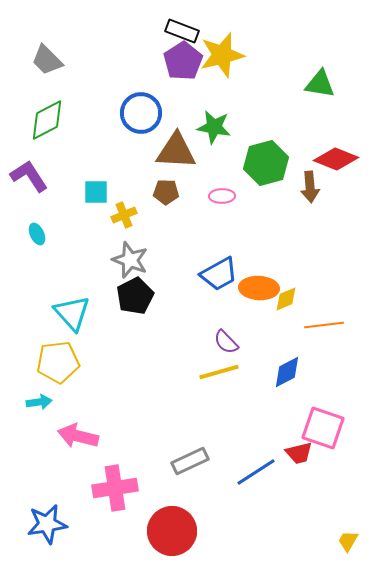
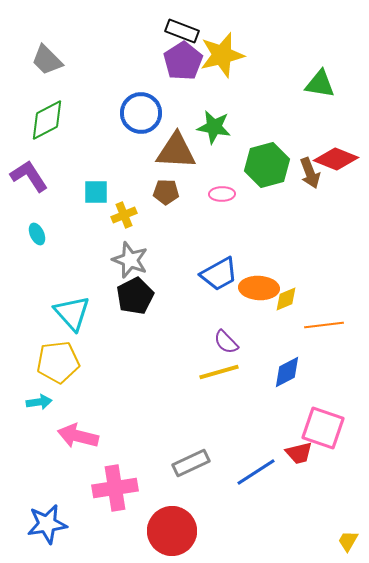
green hexagon: moved 1 px right, 2 px down
brown arrow: moved 14 px up; rotated 16 degrees counterclockwise
pink ellipse: moved 2 px up
gray rectangle: moved 1 px right, 2 px down
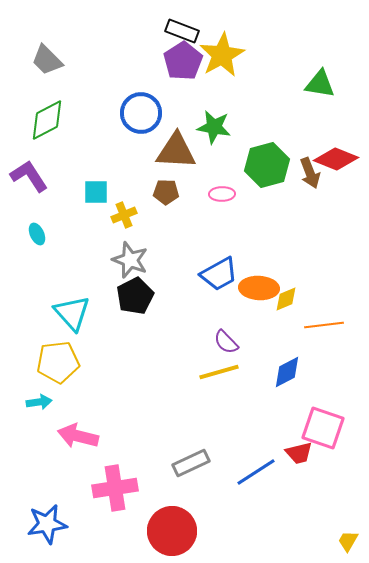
yellow star: rotated 15 degrees counterclockwise
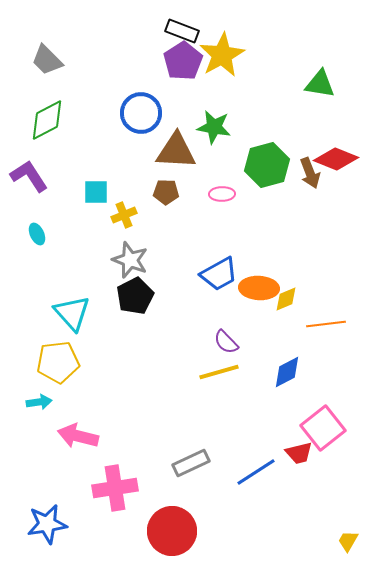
orange line: moved 2 px right, 1 px up
pink square: rotated 33 degrees clockwise
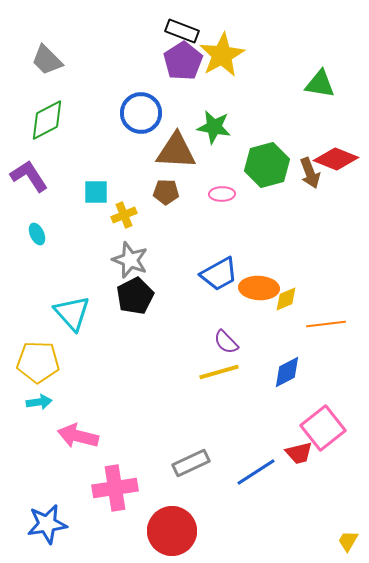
yellow pentagon: moved 20 px left; rotated 9 degrees clockwise
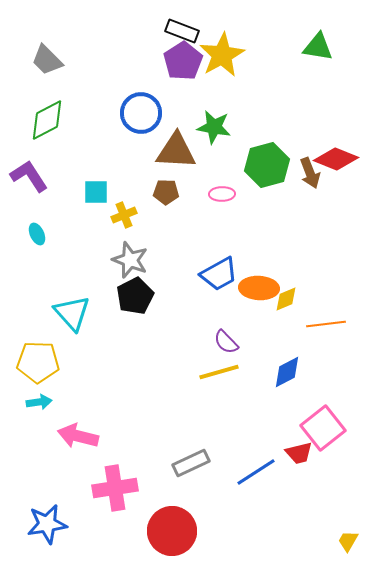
green triangle: moved 2 px left, 37 px up
